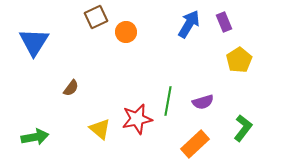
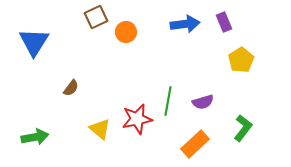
blue arrow: moved 4 px left; rotated 52 degrees clockwise
yellow pentagon: moved 2 px right
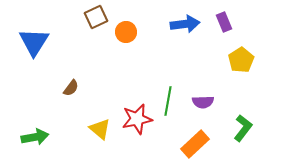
purple semicircle: rotated 15 degrees clockwise
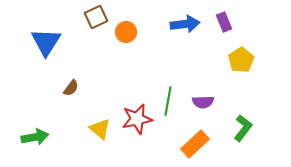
blue triangle: moved 12 px right
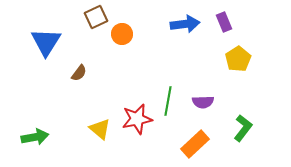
orange circle: moved 4 px left, 2 px down
yellow pentagon: moved 3 px left, 1 px up
brown semicircle: moved 8 px right, 15 px up
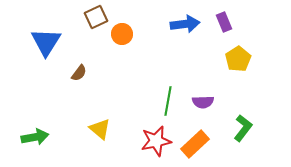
red star: moved 19 px right, 22 px down
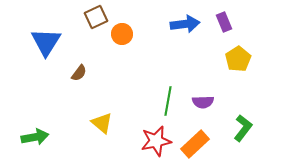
yellow triangle: moved 2 px right, 6 px up
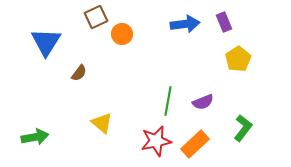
purple semicircle: rotated 20 degrees counterclockwise
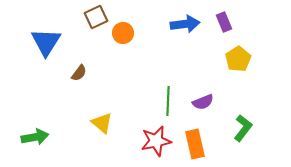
orange circle: moved 1 px right, 1 px up
green line: rotated 8 degrees counterclockwise
orange rectangle: rotated 60 degrees counterclockwise
